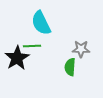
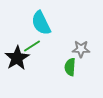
green line: rotated 30 degrees counterclockwise
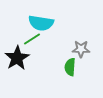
cyan semicircle: rotated 55 degrees counterclockwise
green line: moved 7 px up
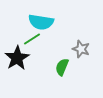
cyan semicircle: moved 1 px up
gray star: rotated 18 degrees clockwise
green semicircle: moved 8 px left; rotated 18 degrees clockwise
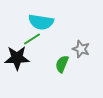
black star: rotated 30 degrees clockwise
green semicircle: moved 3 px up
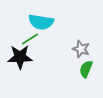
green line: moved 2 px left
black star: moved 3 px right, 1 px up
green semicircle: moved 24 px right, 5 px down
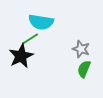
black star: moved 1 px right, 1 px up; rotated 25 degrees counterclockwise
green semicircle: moved 2 px left
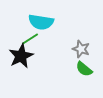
green semicircle: rotated 72 degrees counterclockwise
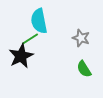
cyan semicircle: moved 2 px left, 1 px up; rotated 70 degrees clockwise
gray star: moved 11 px up
green semicircle: rotated 18 degrees clockwise
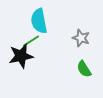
green line: moved 1 px right, 2 px down
black star: rotated 15 degrees clockwise
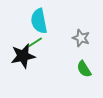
green line: moved 3 px right, 2 px down
black star: moved 2 px right
